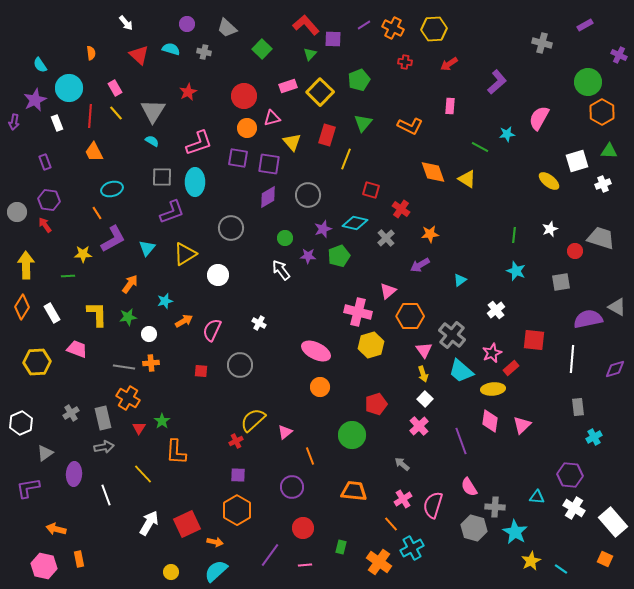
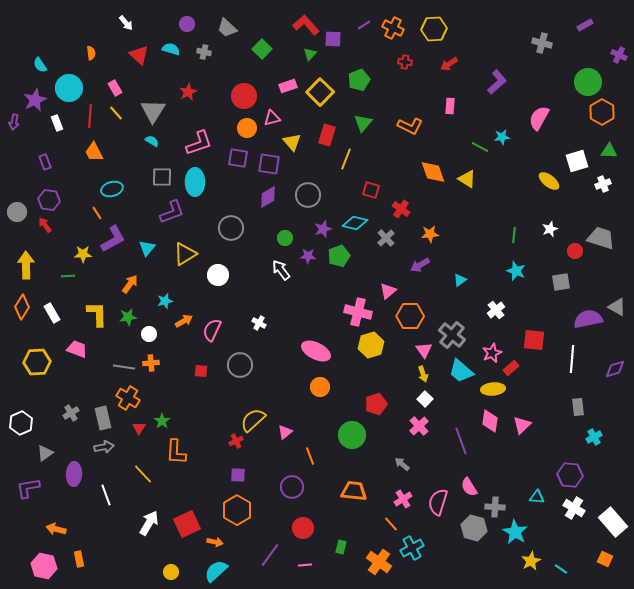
cyan star at (507, 134): moved 5 px left, 3 px down
pink semicircle at (433, 505): moved 5 px right, 3 px up
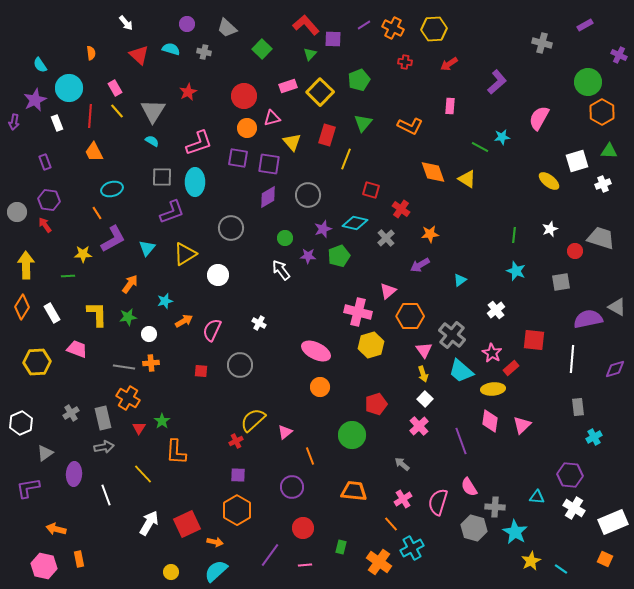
yellow line at (116, 113): moved 1 px right, 2 px up
pink star at (492, 353): rotated 18 degrees counterclockwise
white rectangle at (613, 522): rotated 72 degrees counterclockwise
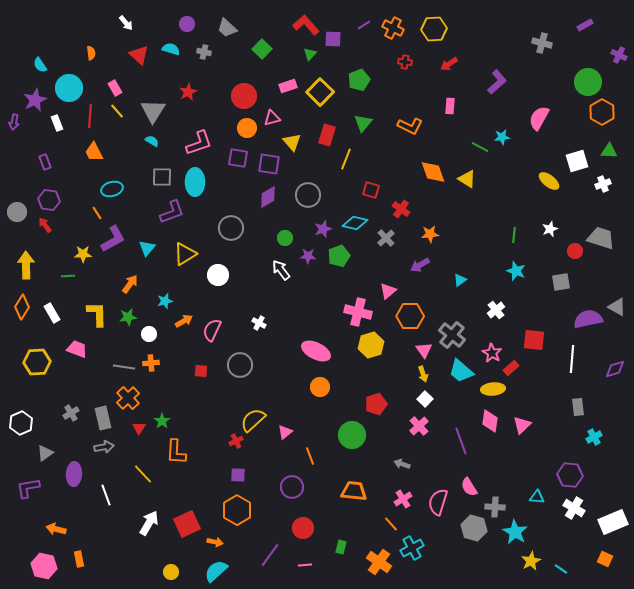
orange cross at (128, 398): rotated 15 degrees clockwise
gray arrow at (402, 464): rotated 21 degrees counterclockwise
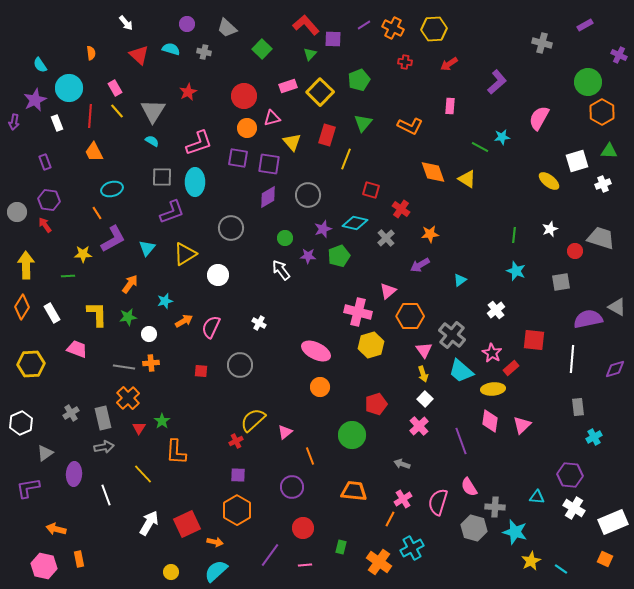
pink semicircle at (212, 330): moved 1 px left, 3 px up
yellow hexagon at (37, 362): moved 6 px left, 2 px down
orange line at (391, 524): moved 1 px left, 5 px up; rotated 70 degrees clockwise
cyan star at (515, 532): rotated 15 degrees counterclockwise
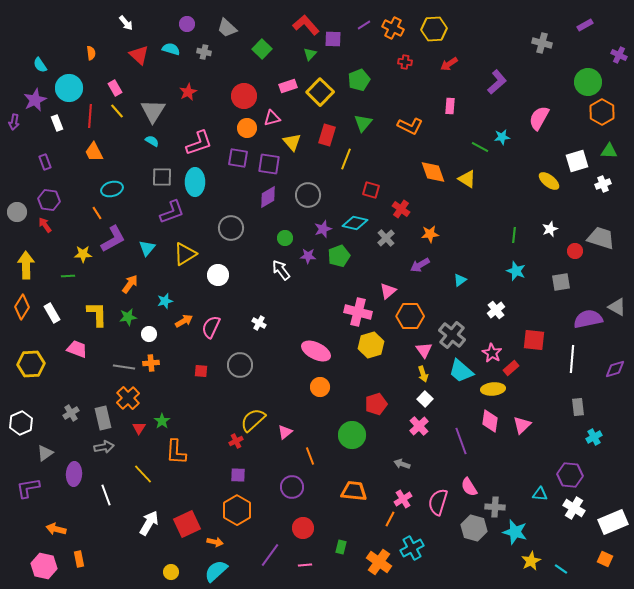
cyan triangle at (537, 497): moved 3 px right, 3 px up
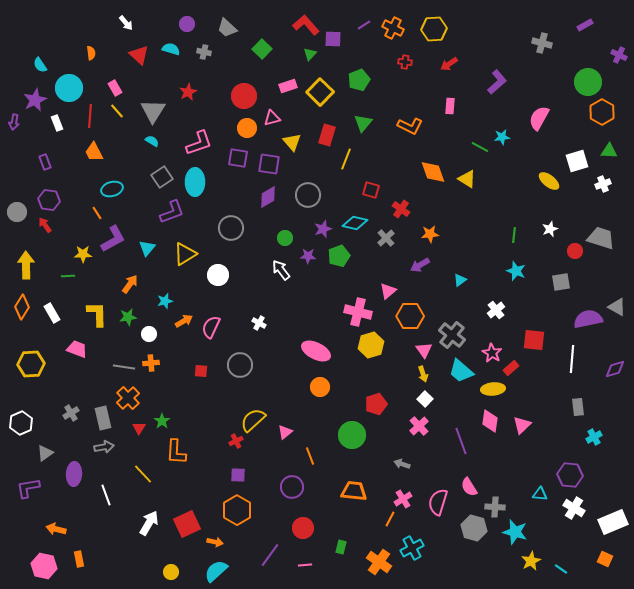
gray square at (162, 177): rotated 35 degrees counterclockwise
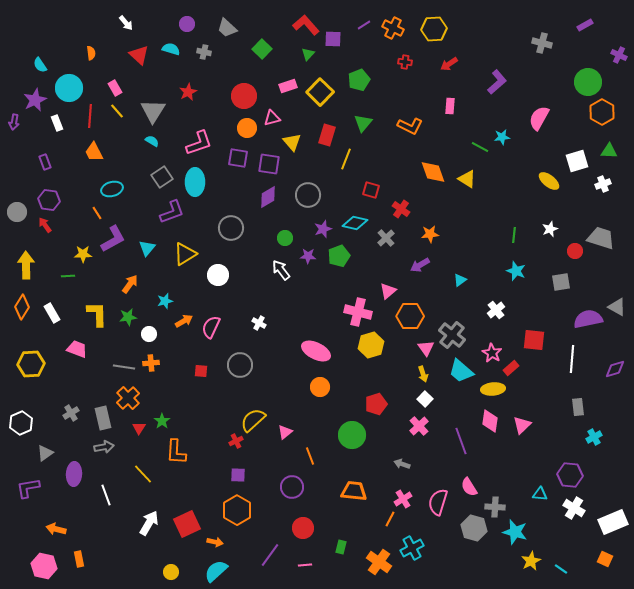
green triangle at (310, 54): moved 2 px left
pink triangle at (424, 350): moved 2 px right, 2 px up
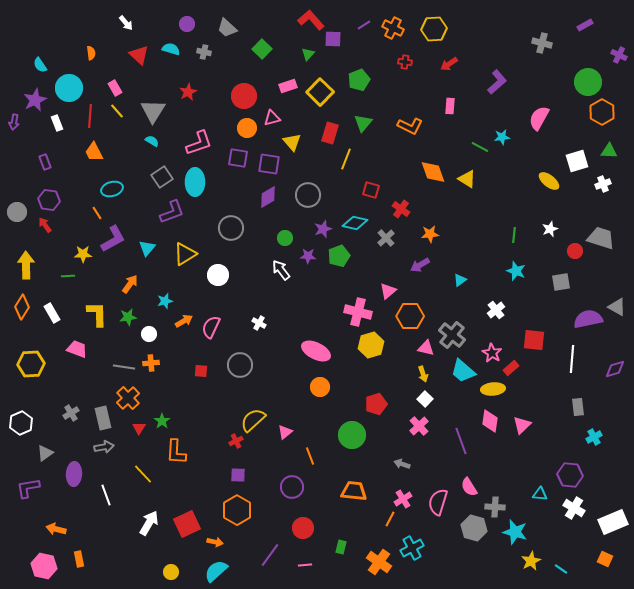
red L-shape at (306, 25): moved 5 px right, 5 px up
red rectangle at (327, 135): moved 3 px right, 2 px up
pink triangle at (426, 348): rotated 42 degrees counterclockwise
cyan trapezoid at (461, 371): moved 2 px right
